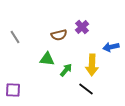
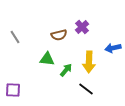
blue arrow: moved 2 px right, 1 px down
yellow arrow: moved 3 px left, 3 px up
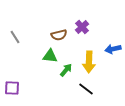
blue arrow: moved 1 px down
green triangle: moved 3 px right, 3 px up
purple square: moved 1 px left, 2 px up
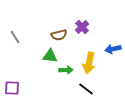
yellow arrow: moved 1 px down; rotated 10 degrees clockwise
green arrow: rotated 48 degrees clockwise
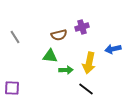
purple cross: rotated 24 degrees clockwise
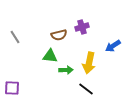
blue arrow: moved 3 px up; rotated 21 degrees counterclockwise
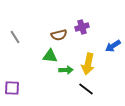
yellow arrow: moved 1 px left, 1 px down
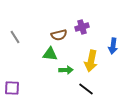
blue arrow: rotated 49 degrees counterclockwise
green triangle: moved 2 px up
yellow arrow: moved 3 px right, 3 px up
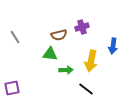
purple square: rotated 14 degrees counterclockwise
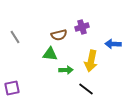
blue arrow: moved 2 px up; rotated 84 degrees clockwise
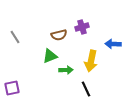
green triangle: moved 2 px down; rotated 28 degrees counterclockwise
black line: rotated 28 degrees clockwise
